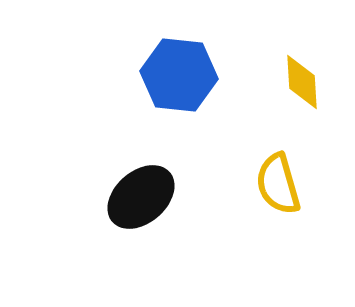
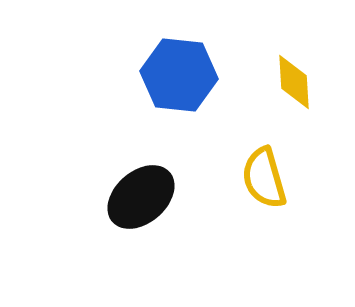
yellow diamond: moved 8 px left
yellow semicircle: moved 14 px left, 6 px up
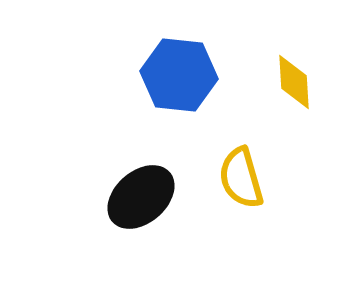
yellow semicircle: moved 23 px left
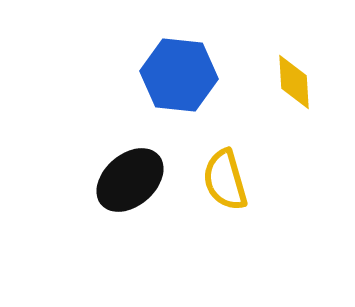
yellow semicircle: moved 16 px left, 2 px down
black ellipse: moved 11 px left, 17 px up
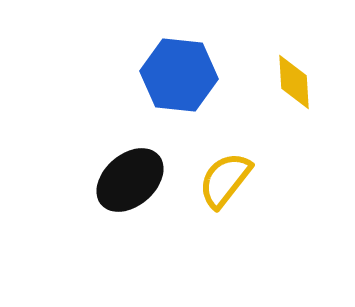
yellow semicircle: rotated 54 degrees clockwise
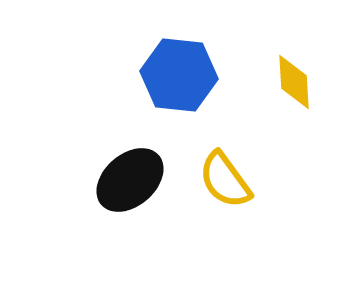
yellow semicircle: rotated 74 degrees counterclockwise
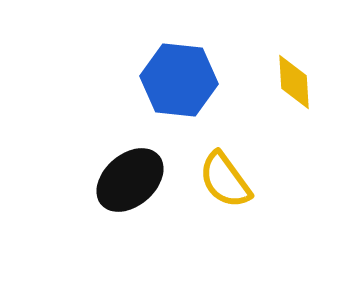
blue hexagon: moved 5 px down
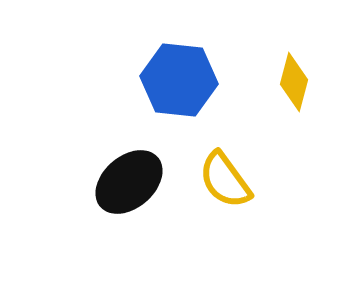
yellow diamond: rotated 18 degrees clockwise
black ellipse: moved 1 px left, 2 px down
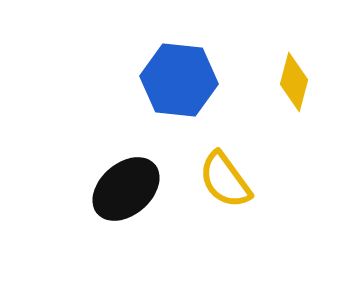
black ellipse: moved 3 px left, 7 px down
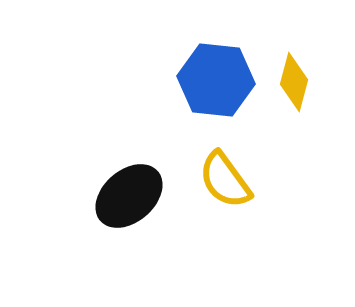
blue hexagon: moved 37 px right
black ellipse: moved 3 px right, 7 px down
